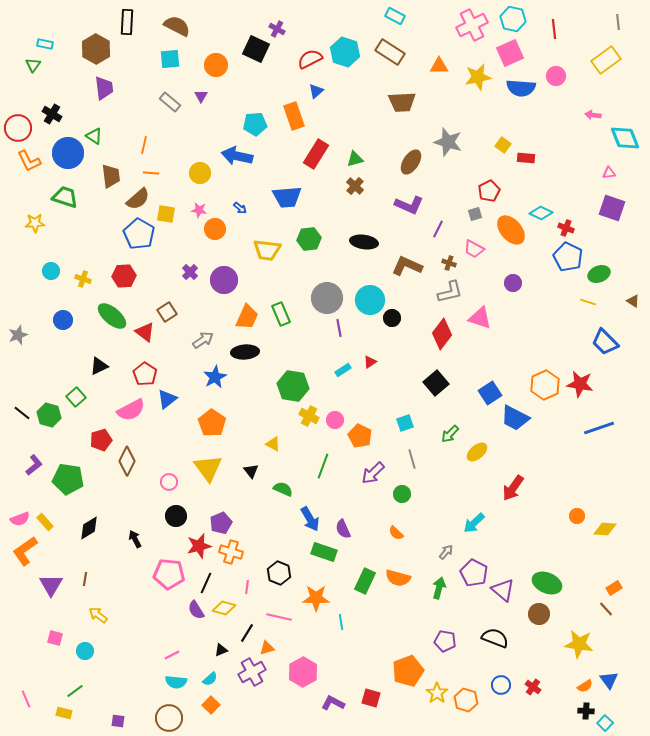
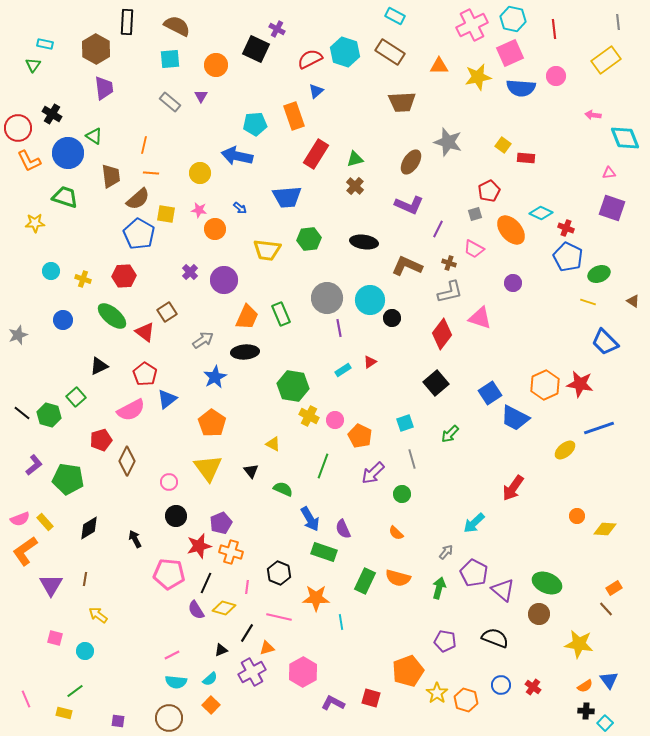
yellow ellipse at (477, 452): moved 88 px right, 2 px up
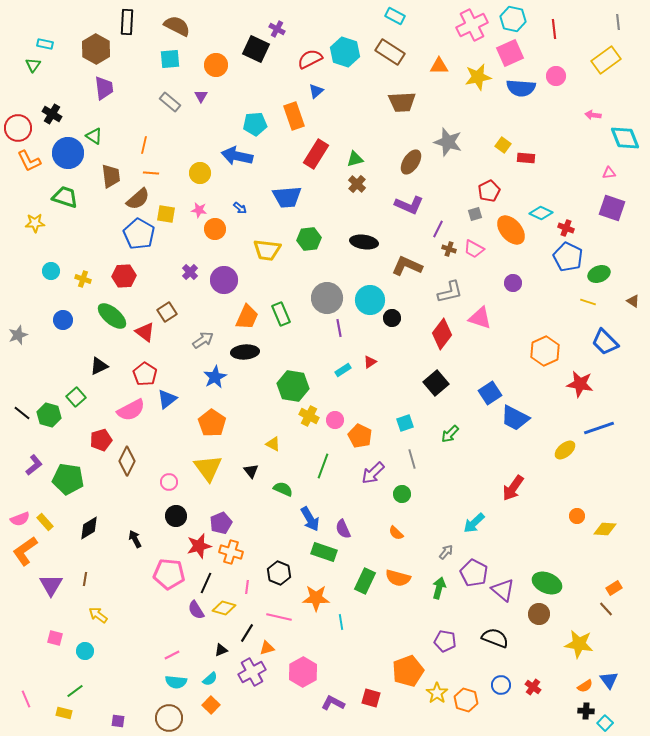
brown cross at (355, 186): moved 2 px right, 2 px up
brown cross at (449, 263): moved 14 px up
orange hexagon at (545, 385): moved 34 px up
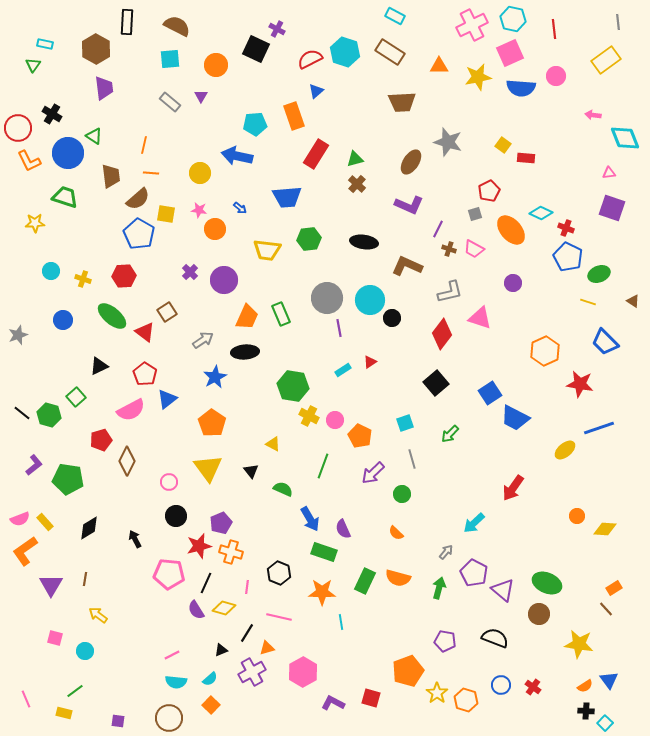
orange star at (316, 598): moved 6 px right, 6 px up
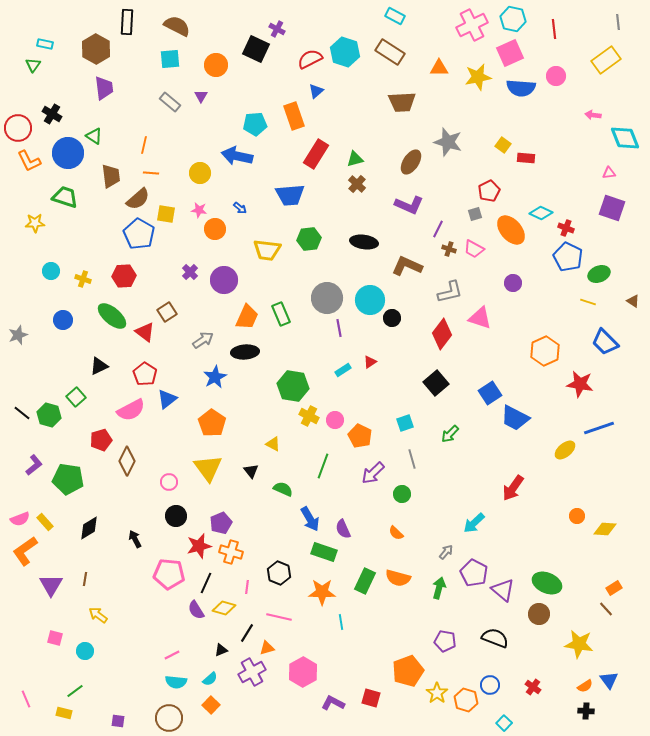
orange triangle at (439, 66): moved 2 px down
blue trapezoid at (287, 197): moved 3 px right, 2 px up
blue circle at (501, 685): moved 11 px left
cyan square at (605, 723): moved 101 px left
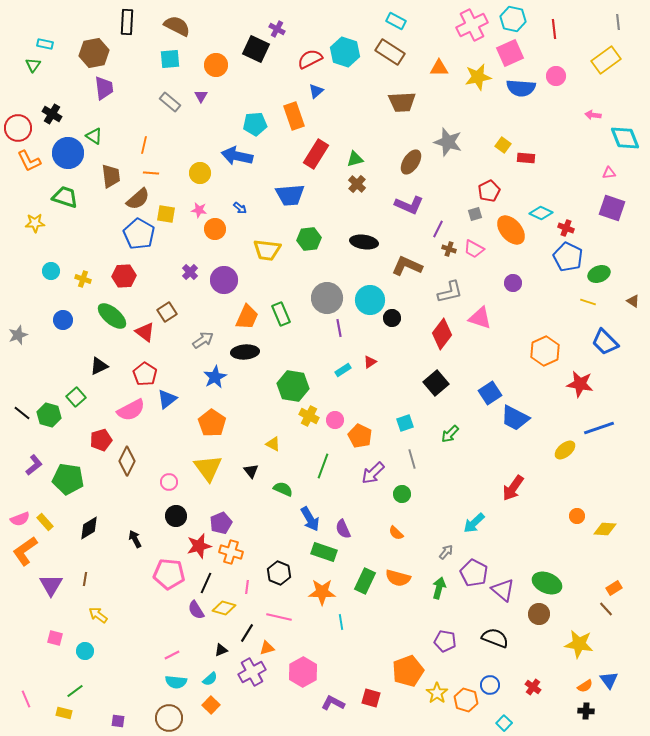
cyan rectangle at (395, 16): moved 1 px right, 5 px down
brown hexagon at (96, 49): moved 2 px left, 4 px down; rotated 20 degrees clockwise
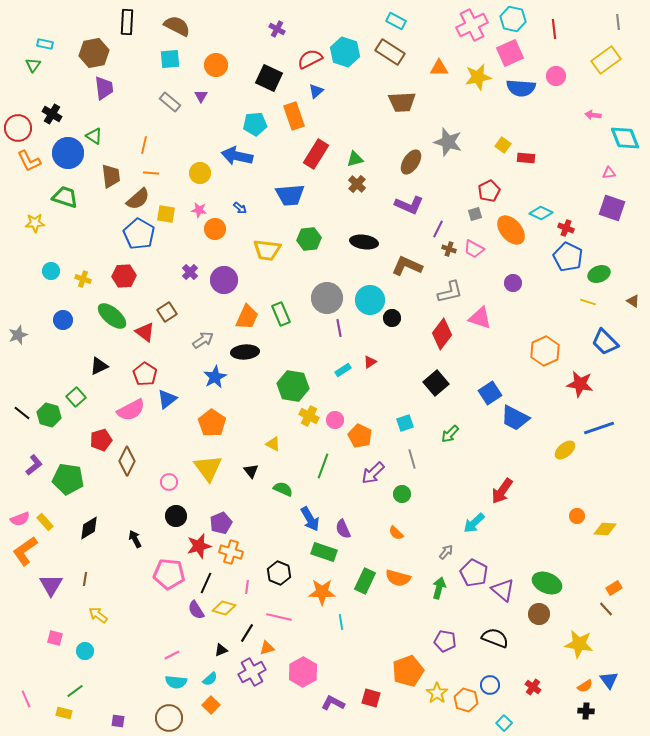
black square at (256, 49): moved 13 px right, 29 px down
red arrow at (513, 488): moved 11 px left, 3 px down
